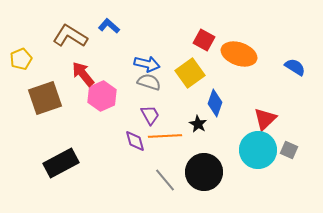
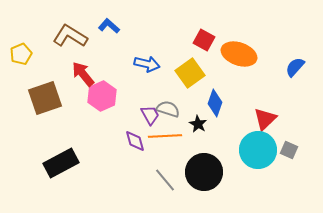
yellow pentagon: moved 5 px up
blue semicircle: rotated 80 degrees counterclockwise
gray semicircle: moved 19 px right, 27 px down
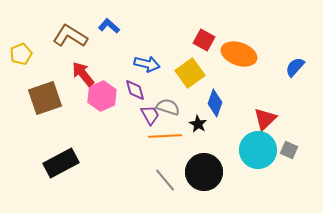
gray semicircle: moved 2 px up
purple diamond: moved 51 px up
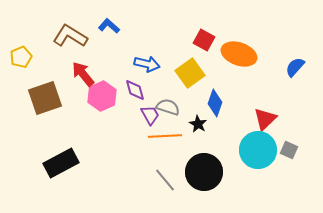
yellow pentagon: moved 3 px down
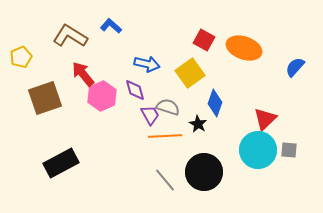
blue L-shape: moved 2 px right
orange ellipse: moved 5 px right, 6 px up
gray square: rotated 18 degrees counterclockwise
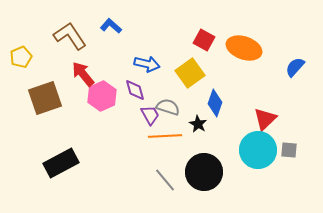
brown L-shape: rotated 24 degrees clockwise
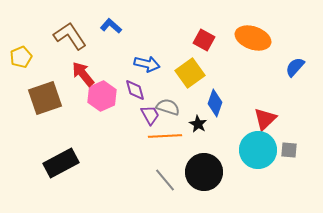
orange ellipse: moved 9 px right, 10 px up
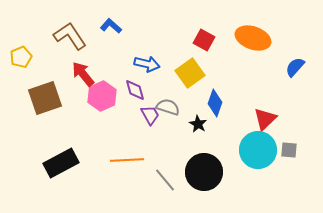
orange line: moved 38 px left, 24 px down
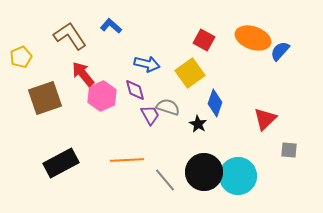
blue semicircle: moved 15 px left, 16 px up
cyan circle: moved 20 px left, 26 px down
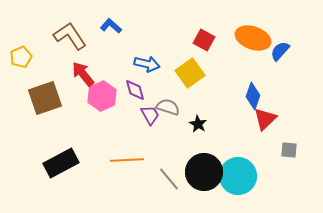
blue diamond: moved 38 px right, 7 px up
gray line: moved 4 px right, 1 px up
